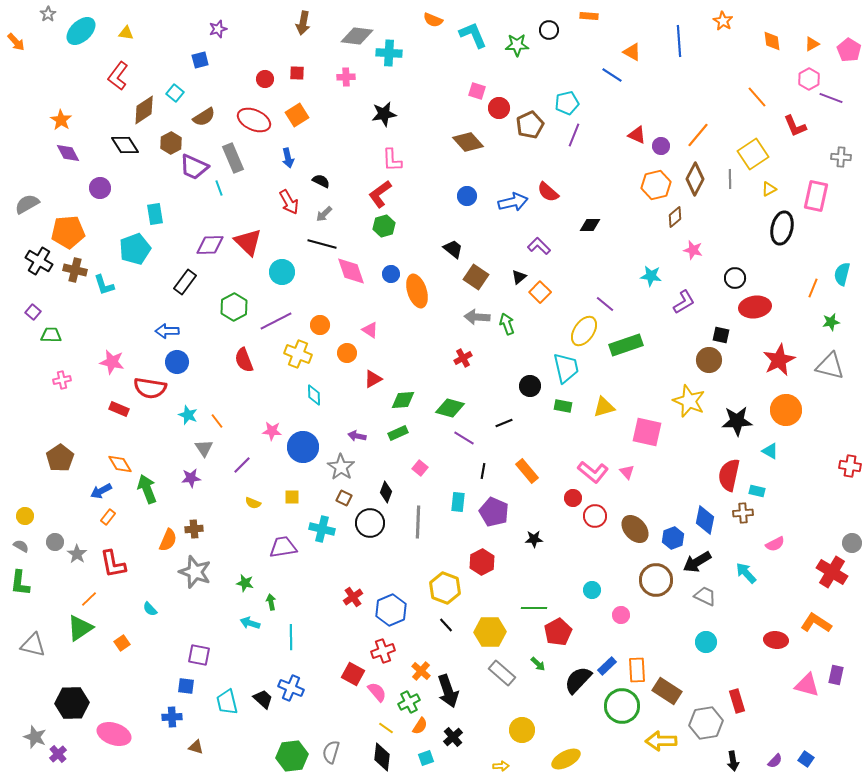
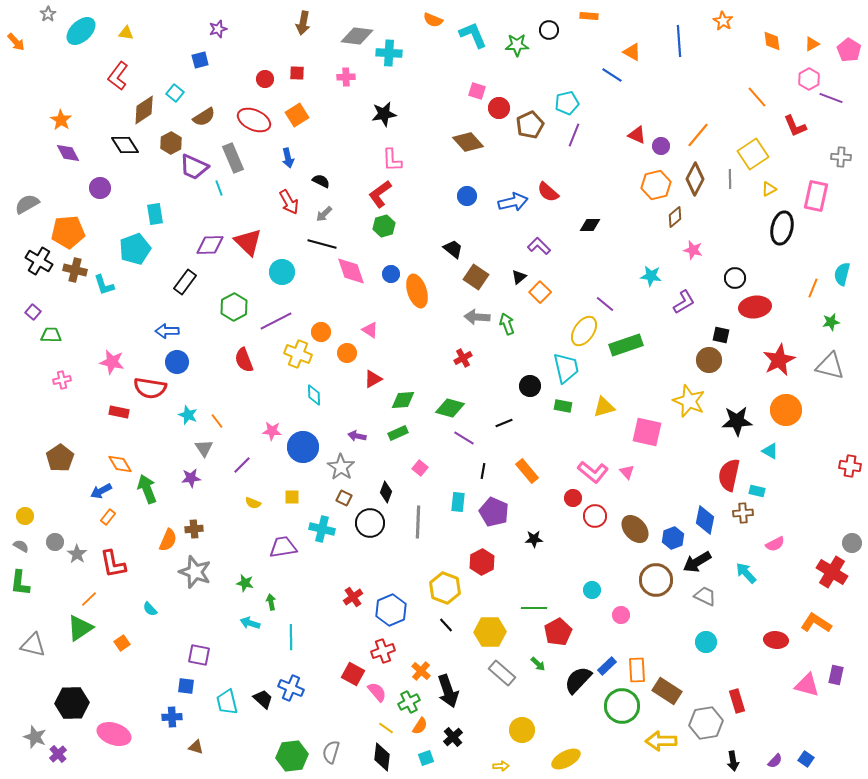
orange circle at (320, 325): moved 1 px right, 7 px down
red rectangle at (119, 409): moved 3 px down; rotated 12 degrees counterclockwise
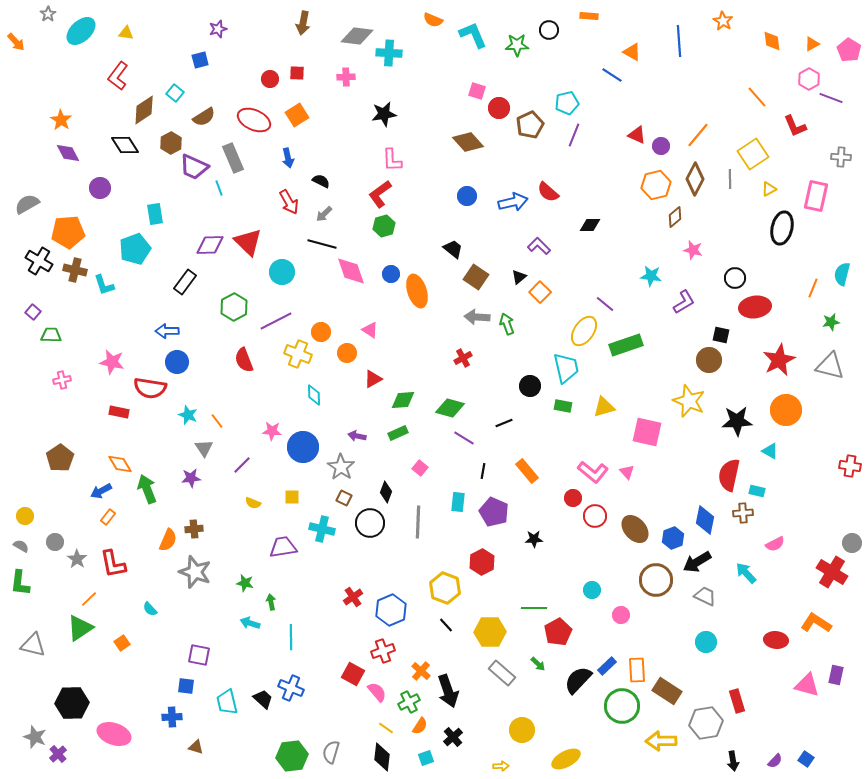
red circle at (265, 79): moved 5 px right
gray star at (77, 554): moved 5 px down
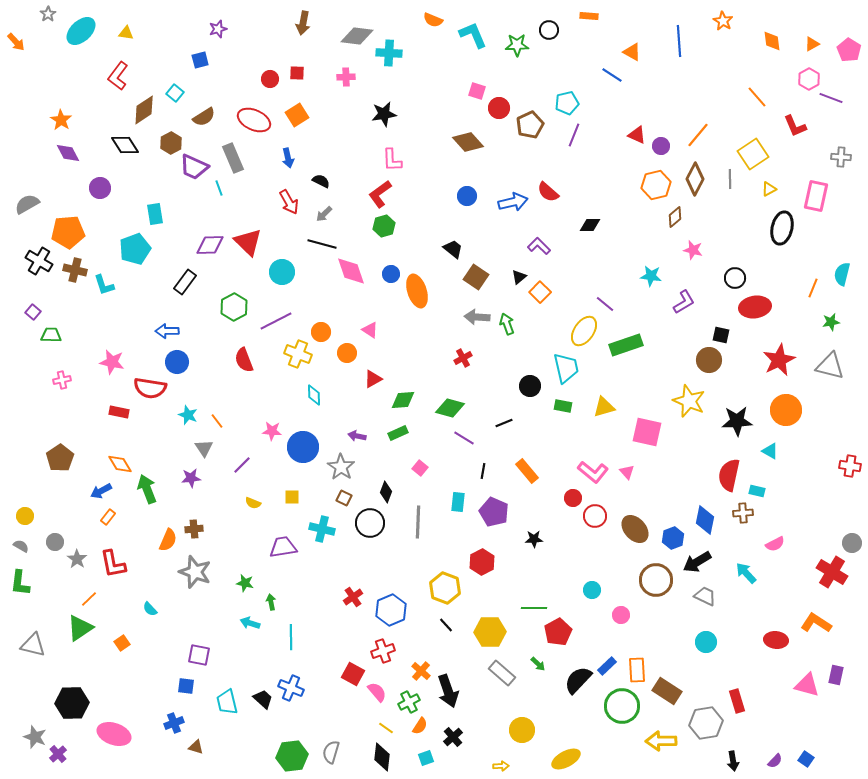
blue cross at (172, 717): moved 2 px right, 6 px down; rotated 18 degrees counterclockwise
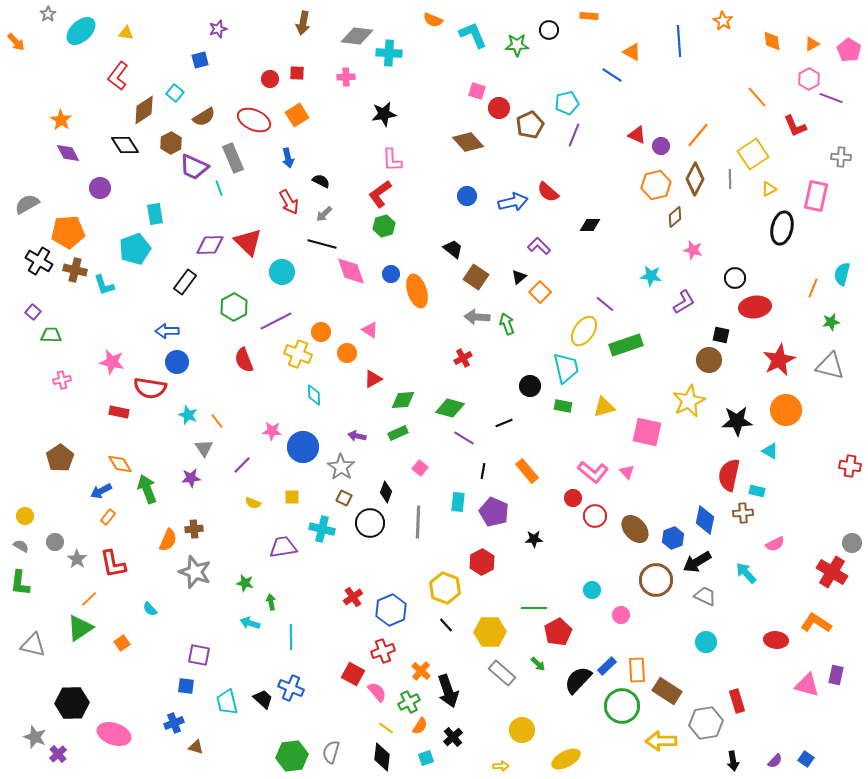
yellow star at (689, 401): rotated 24 degrees clockwise
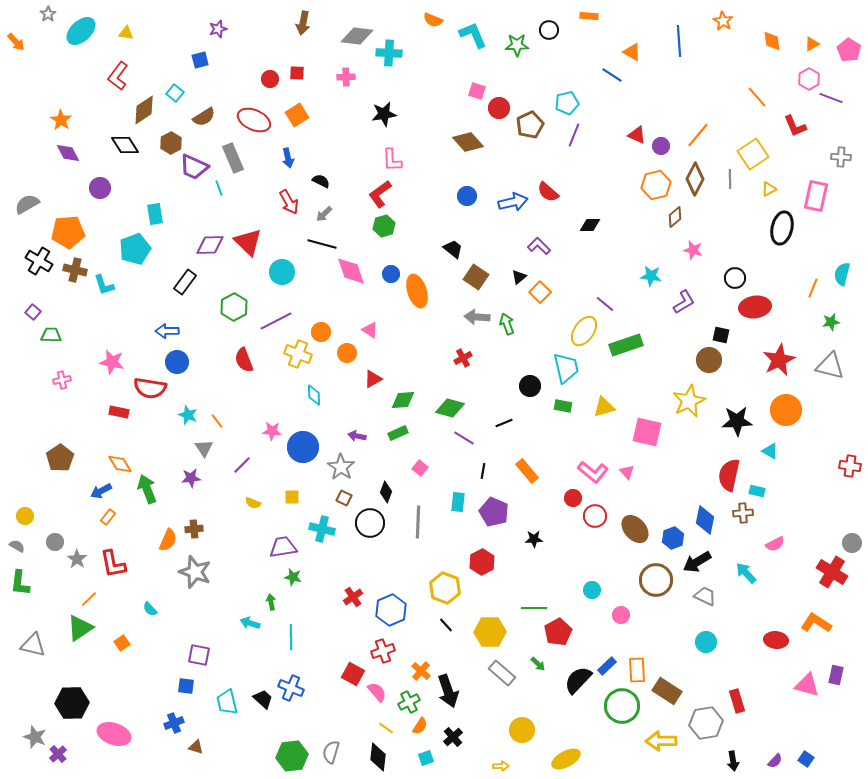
gray semicircle at (21, 546): moved 4 px left
green star at (245, 583): moved 48 px right, 6 px up
black diamond at (382, 757): moved 4 px left
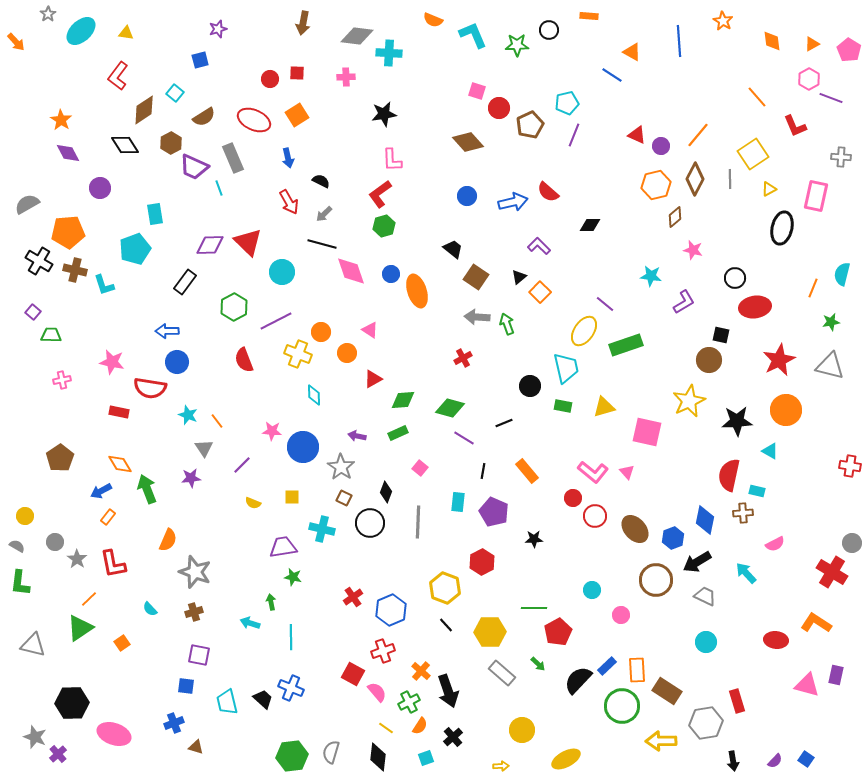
brown cross at (194, 529): moved 83 px down; rotated 12 degrees counterclockwise
